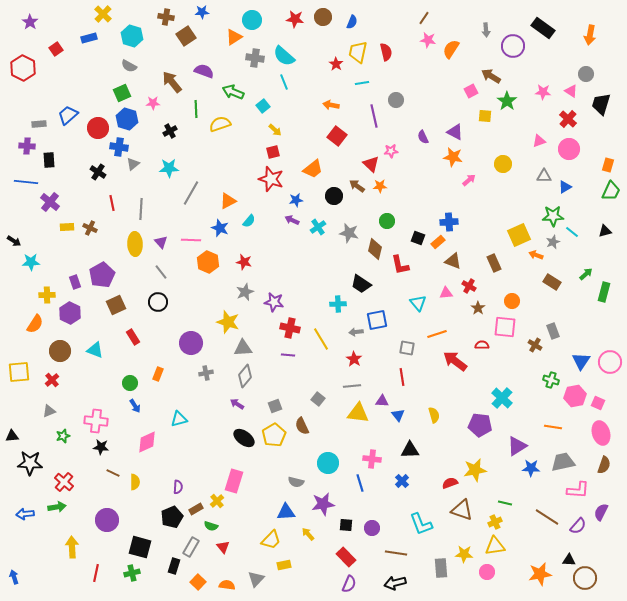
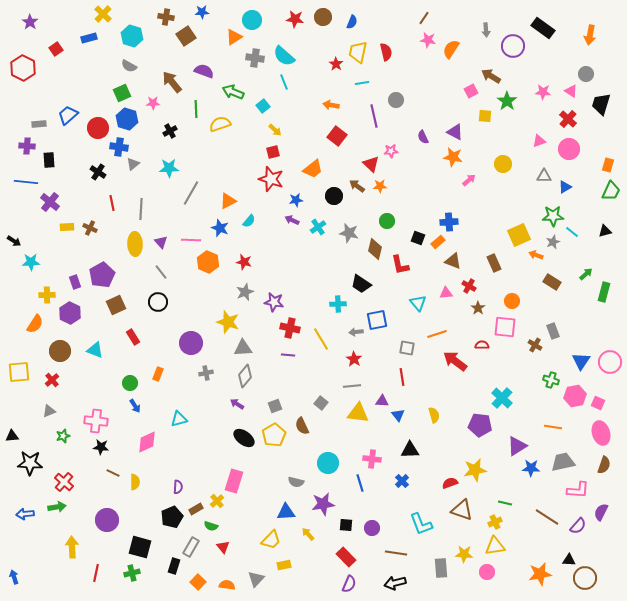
gray square at (318, 399): moved 3 px right, 4 px down
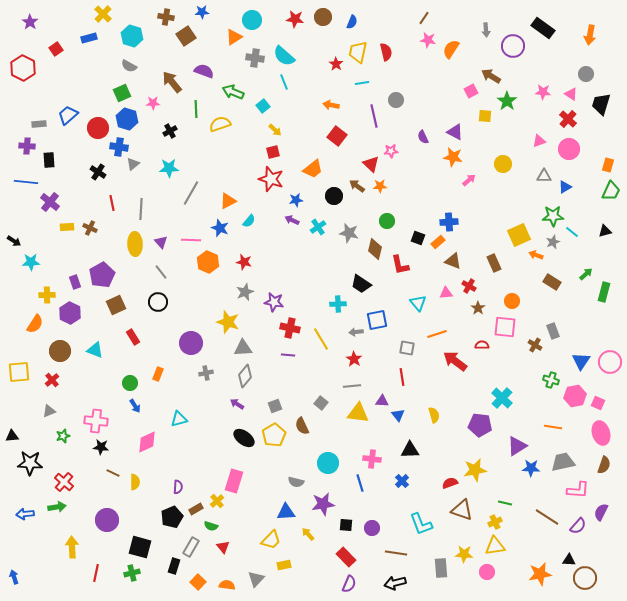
pink triangle at (571, 91): moved 3 px down
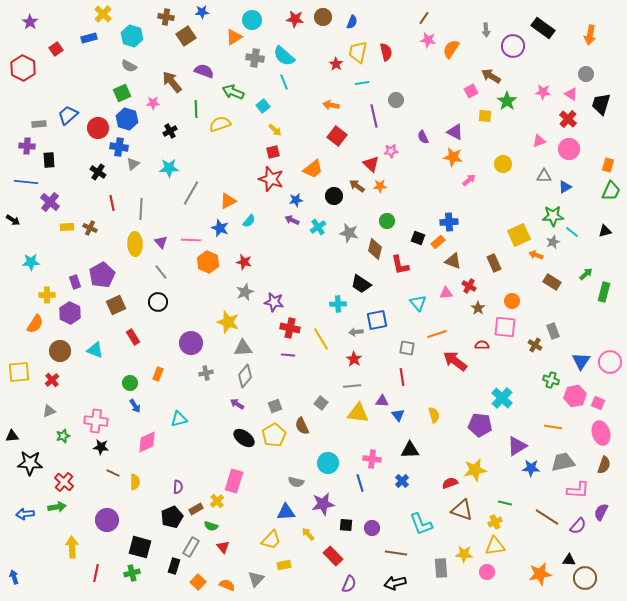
black arrow at (14, 241): moved 1 px left, 21 px up
red rectangle at (346, 557): moved 13 px left, 1 px up
orange semicircle at (227, 585): rotated 14 degrees clockwise
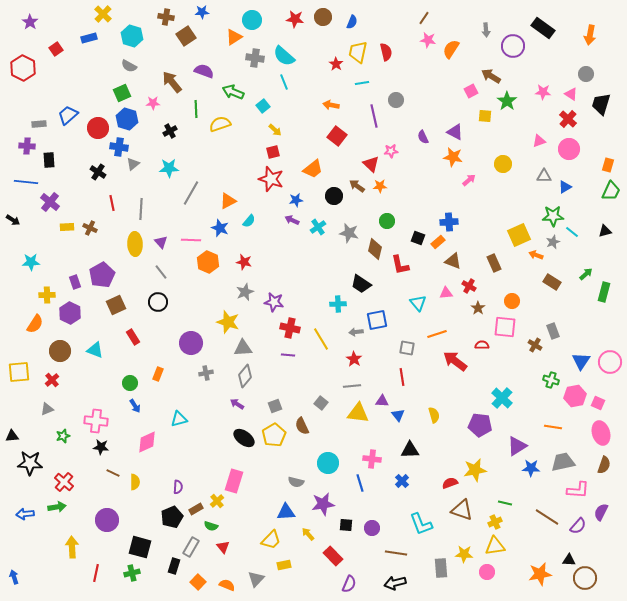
gray triangle at (49, 411): moved 2 px left, 2 px up
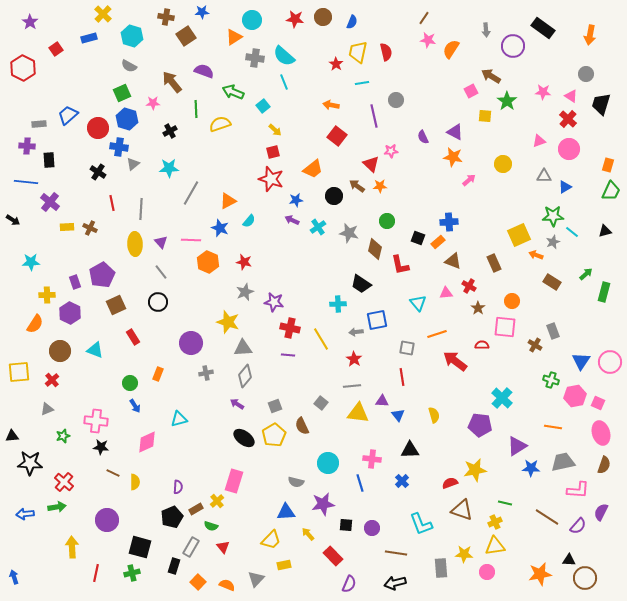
pink triangle at (571, 94): moved 2 px down
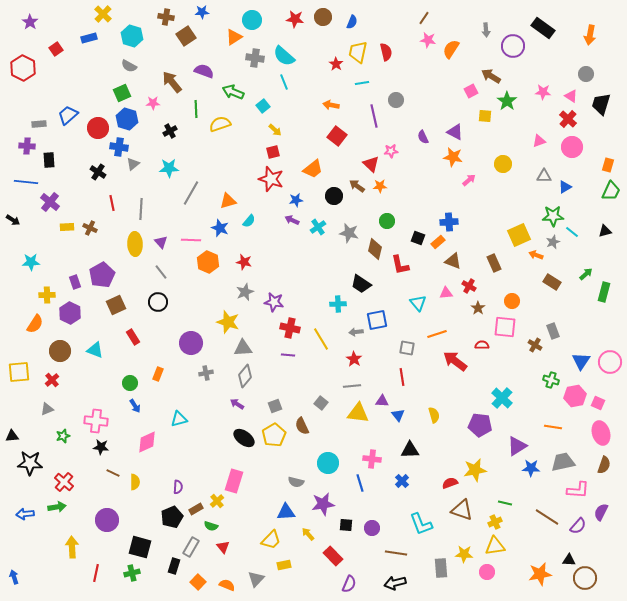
pink circle at (569, 149): moved 3 px right, 2 px up
orange triangle at (228, 201): rotated 12 degrees clockwise
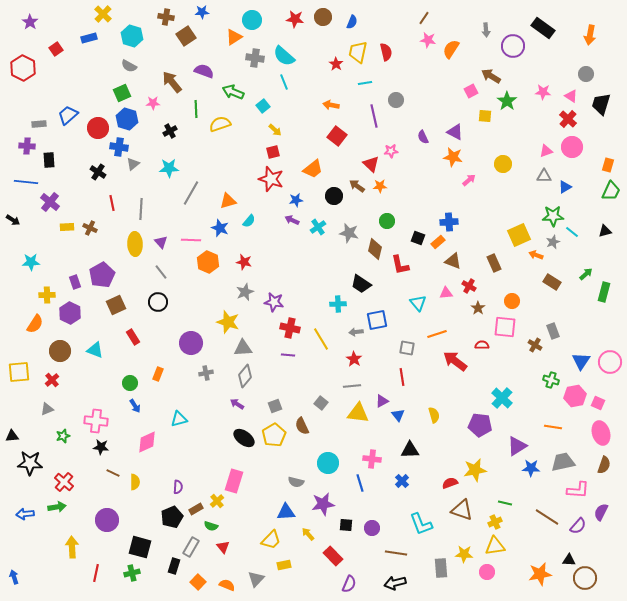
cyan line at (362, 83): moved 3 px right
pink triangle at (539, 141): moved 7 px right, 10 px down
purple triangle at (382, 401): rotated 32 degrees counterclockwise
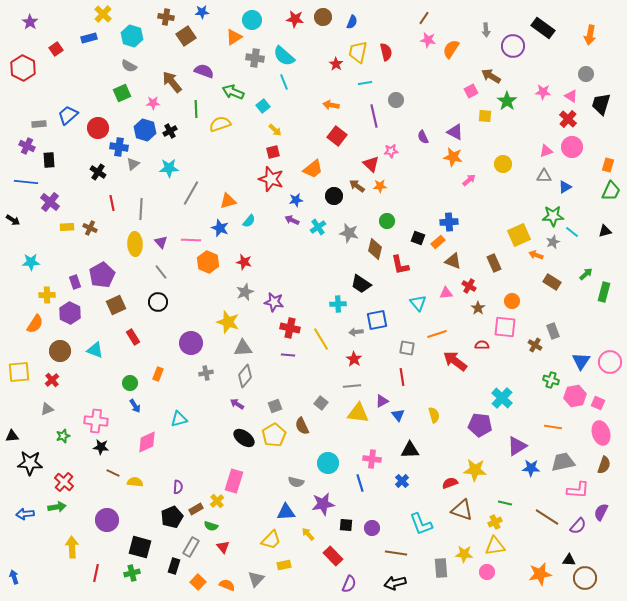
blue hexagon at (127, 119): moved 18 px right, 11 px down
purple cross at (27, 146): rotated 21 degrees clockwise
yellow star at (475, 470): rotated 15 degrees clockwise
yellow semicircle at (135, 482): rotated 84 degrees counterclockwise
